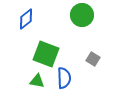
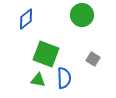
green triangle: moved 1 px right, 1 px up
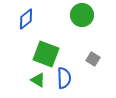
green triangle: rotated 21 degrees clockwise
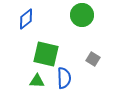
green square: rotated 8 degrees counterclockwise
green triangle: moved 1 px left, 1 px down; rotated 28 degrees counterclockwise
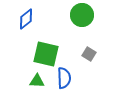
gray square: moved 4 px left, 5 px up
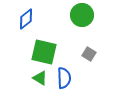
green square: moved 2 px left, 2 px up
green triangle: moved 3 px right, 3 px up; rotated 28 degrees clockwise
